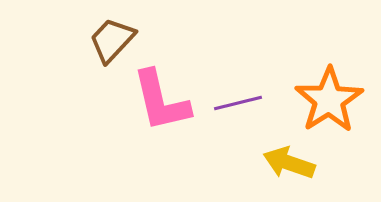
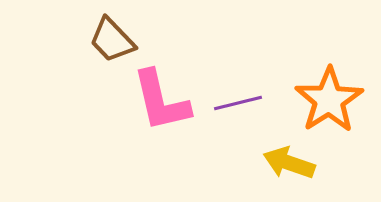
brown trapezoid: rotated 87 degrees counterclockwise
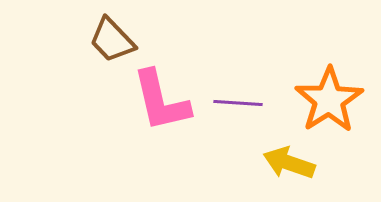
purple line: rotated 18 degrees clockwise
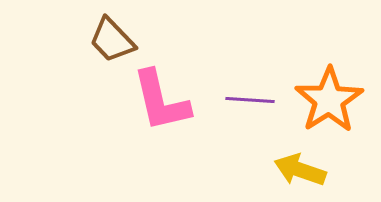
purple line: moved 12 px right, 3 px up
yellow arrow: moved 11 px right, 7 px down
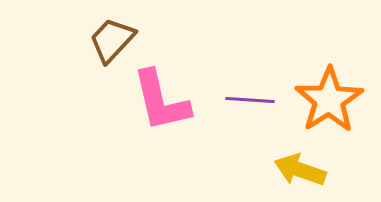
brown trapezoid: rotated 87 degrees clockwise
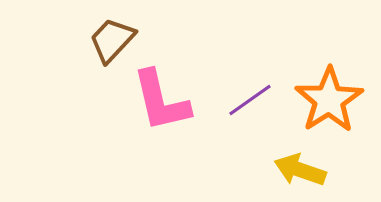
purple line: rotated 39 degrees counterclockwise
